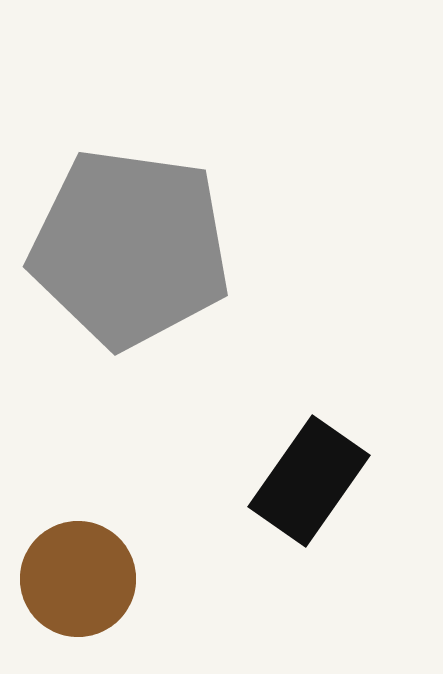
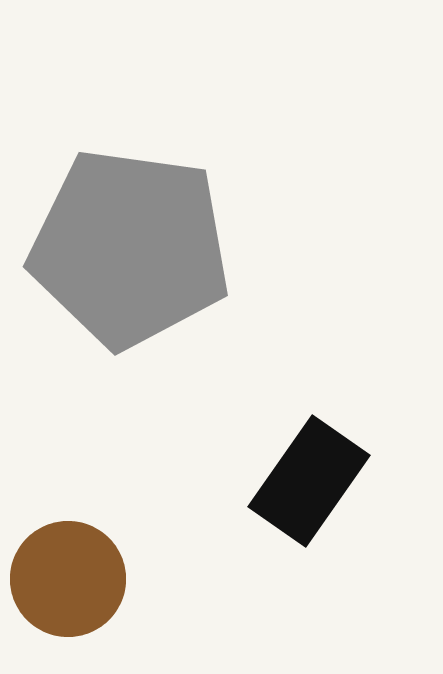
brown circle: moved 10 px left
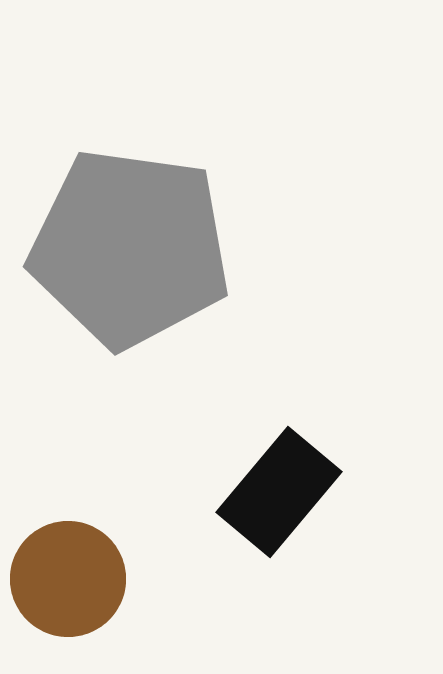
black rectangle: moved 30 px left, 11 px down; rotated 5 degrees clockwise
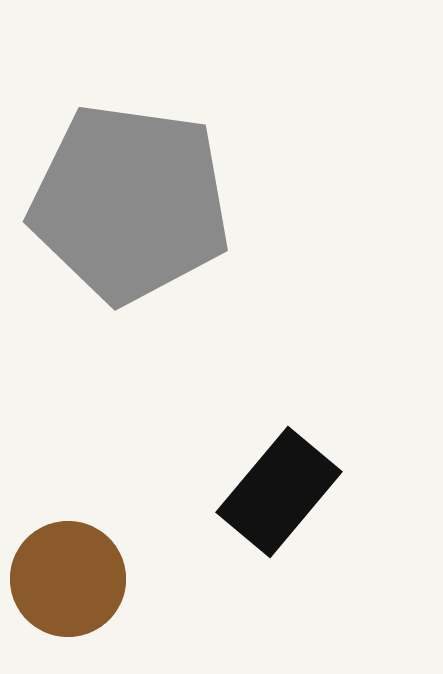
gray pentagon: moved 45 px up
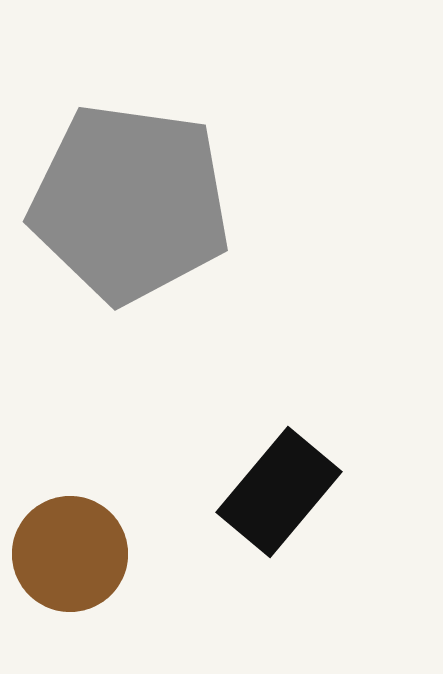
brown circle: moved 2 px right, 25 px up
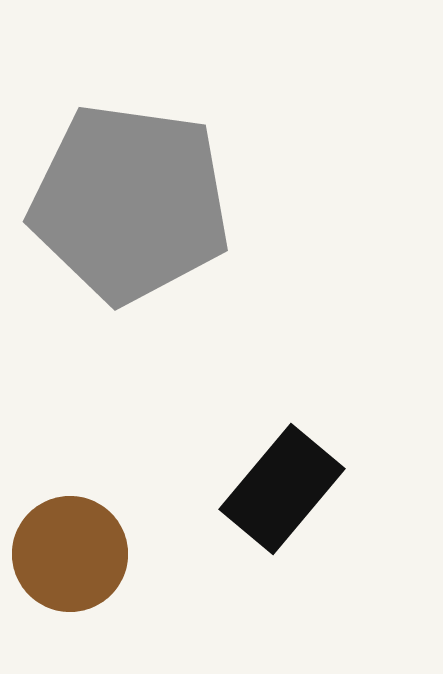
black rectangle: moved 3 px right, 3 px up
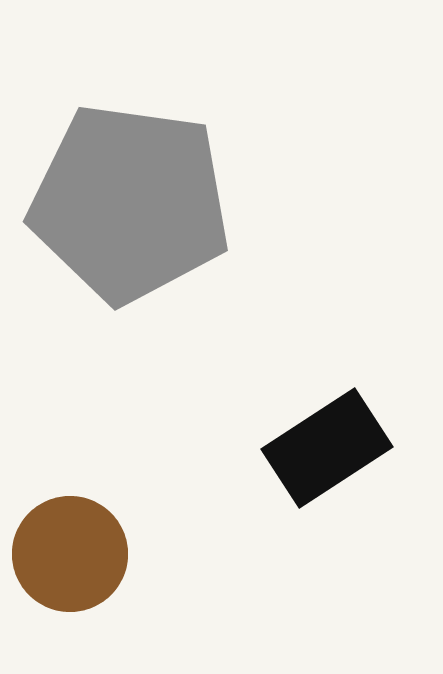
black rectangle: moved 45 px right, 41 px up; rotated 17 degrees clockwise
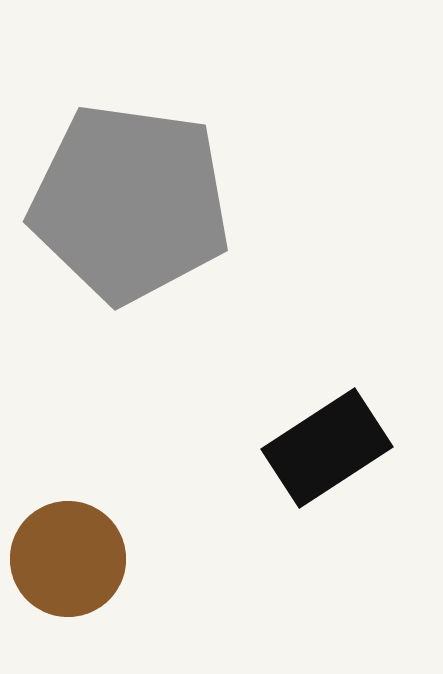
brown circle: moved 2 px left, 5 px down
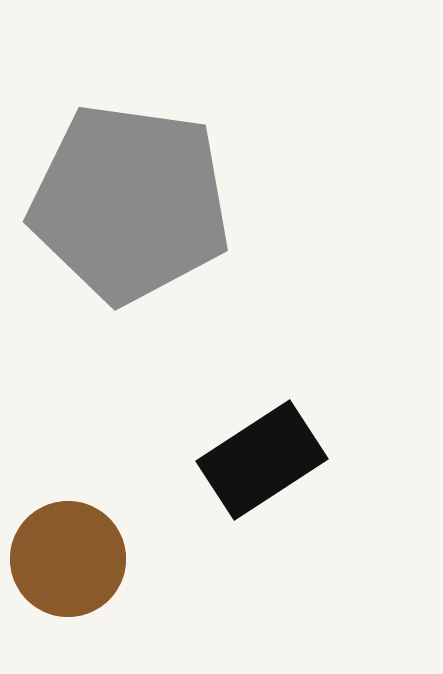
black rectangle: moved 65 px left, 12 px down
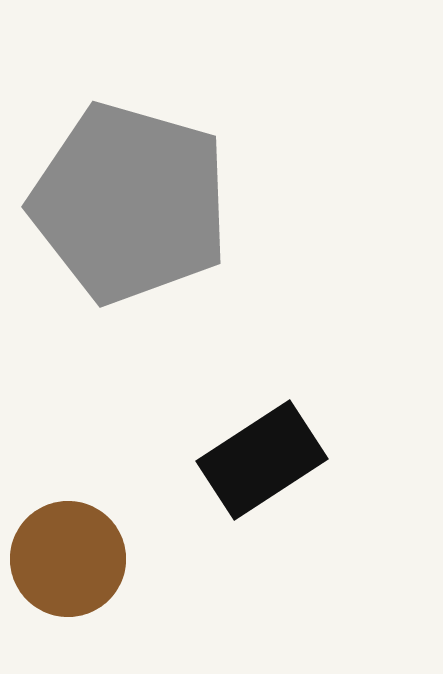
gray pentagon: rotated 8 degrees clockwise
